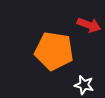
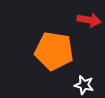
red arrow: moved 5 px up; rotated 10 degrees counterclockwise
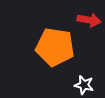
orange pentagon: moved 1 px right, 4 px up
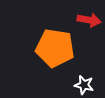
orange pentagon: moved 1 px down
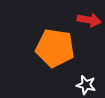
white star: moved 2 px right
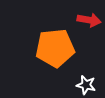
orange pentagon: rotated 15 degrees counterclockwise
